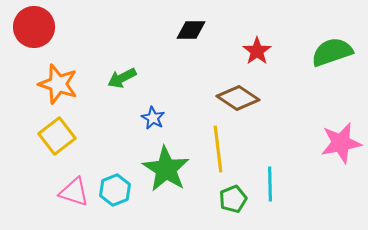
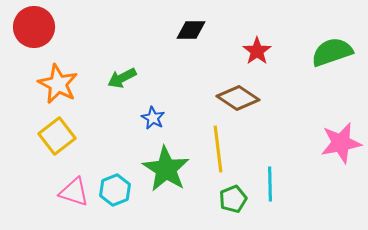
orange star: rotated 9 degrees clockwise
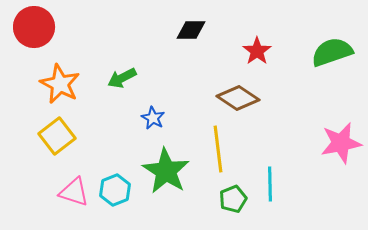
orange star: moved 2 px right
green star: moved 2 px down
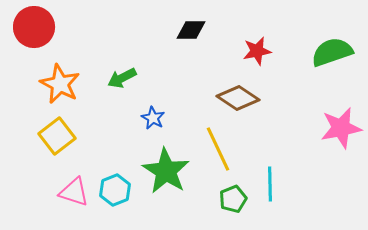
red star: rotated 24 degrees clockwise
pink star: moved 15 px up
yellow line: rotated 18 degrees counterclockwise
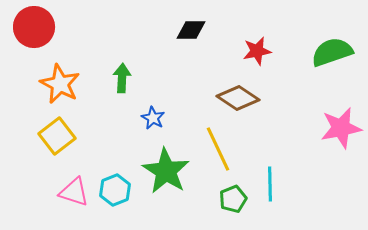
green arrow: rotated 120 degrees clockwise
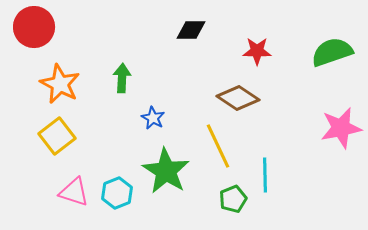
red star: rotated 12 degrees clockwise
yellow line: moved 3 px up
cyan line: moved 5 px left, 9 px up
cyan hexagon: moved 2 px right, 3 px down
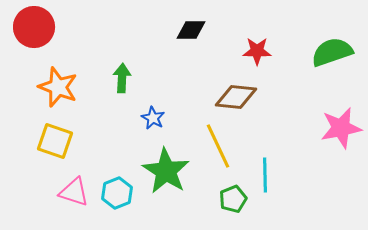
orange star: moved 2 px left, 3 px down; rotated 6 degrees counterclockwise
brown diamond: moved 2 px left, 1 px up; rotated 27 degrees counterclockwise
yellow square: moved 2 px left, 5 px down; rotated 33 degrees counterclockwise
